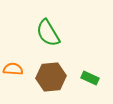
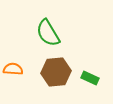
brown hexagon: moved 5 px right, 5 px up
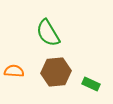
orange semicircle: moved 1 px right, 2 px down
green rectangle: moved 1 px right, 6 px down
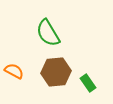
orange semicircle: rotated 24 degrees clockwise
green rectangle: moved 3 px left, 1 px up; rotated 30 degrees clockwise
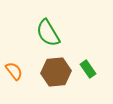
orange semicircle: rotated 24 degrees clockwise
green rectangle: moved 14 px up
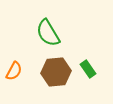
orange semicircle: rotated 66 degrees clockwise
